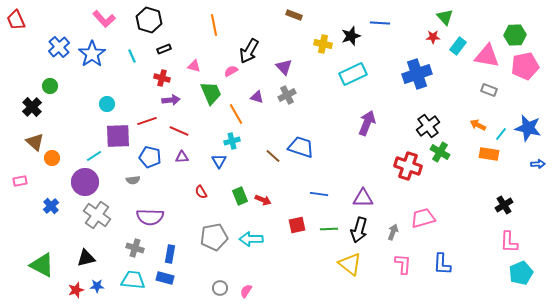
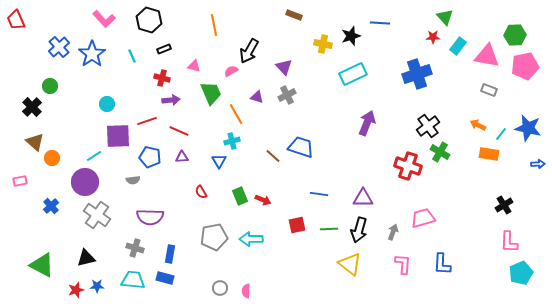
pink semicircle at (246, 291): rotated 32 degrees counterclockwise
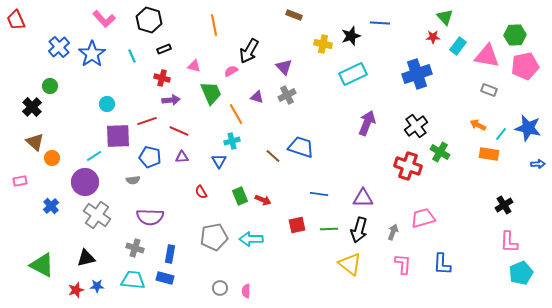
black cross at (428, 126): moved 12 px left
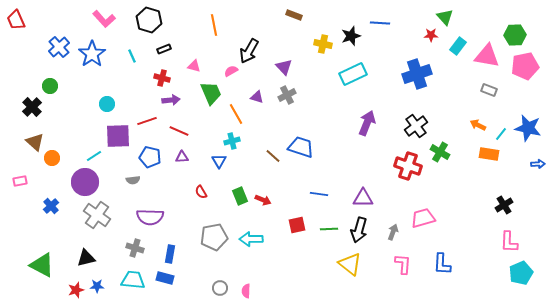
red star at (433, 37): moved 2 px left, 2 px up
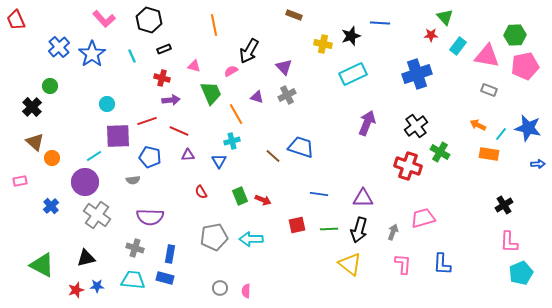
purple triangle at (182, 157): moved 6 px right, 2 px up
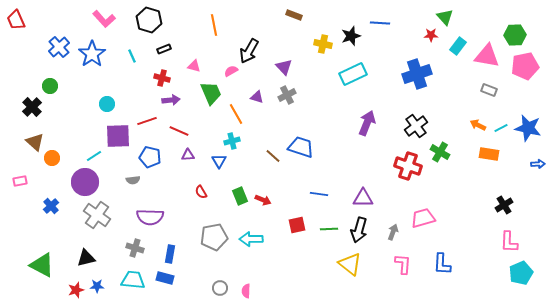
cyan line at (501, 134): moved 6 px up; rotated 24 degrees clockwise
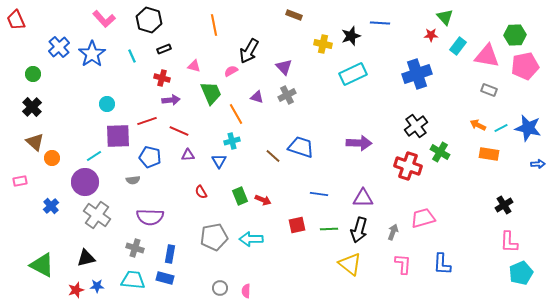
green circle at (50, 86): moved 17 px left, 12 px up
purple arrow at (367, 123): moved 8 px left, 20 px down; rotated 70 degrees clockwise
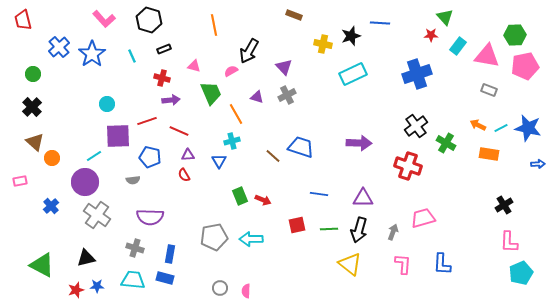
red trapezoid at (16, 20): moved 7 px right; rotated 10 degrees clockwise
green cross at (440, 152): moved 6 px right, 9 px up
red semicircle at (201, 192): moved 17 px left, 17 px up
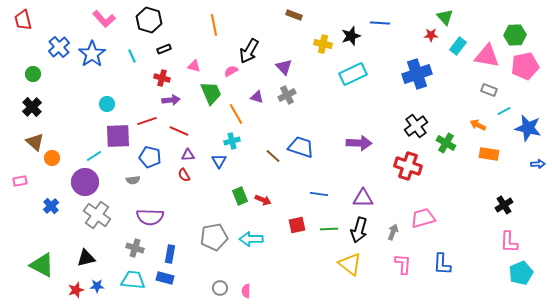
cyan line at (501, 128): moved 3 px right, 17 px up
